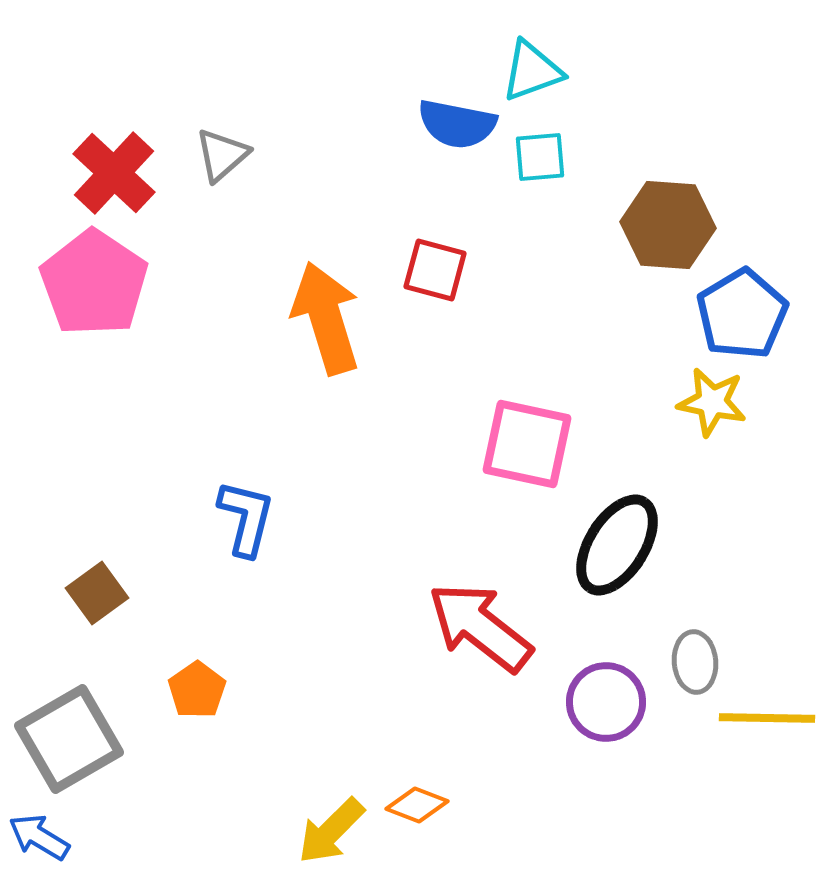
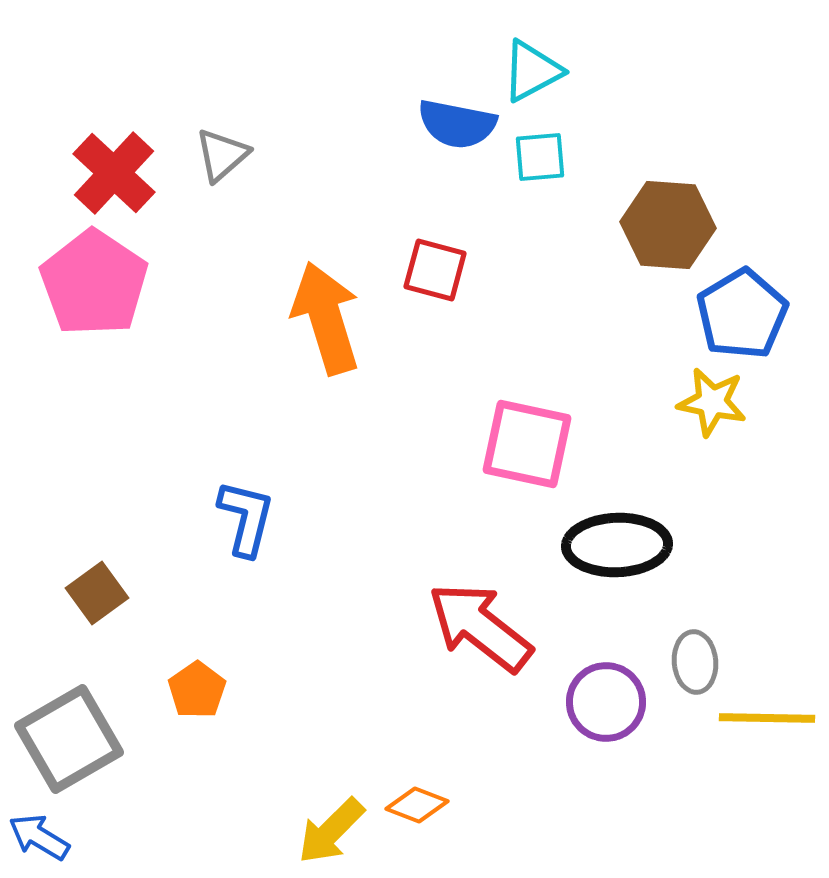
cyan triangle: rotated 8 degrees counterclockwise
black ellipse: rotated 56 degrees clockwise
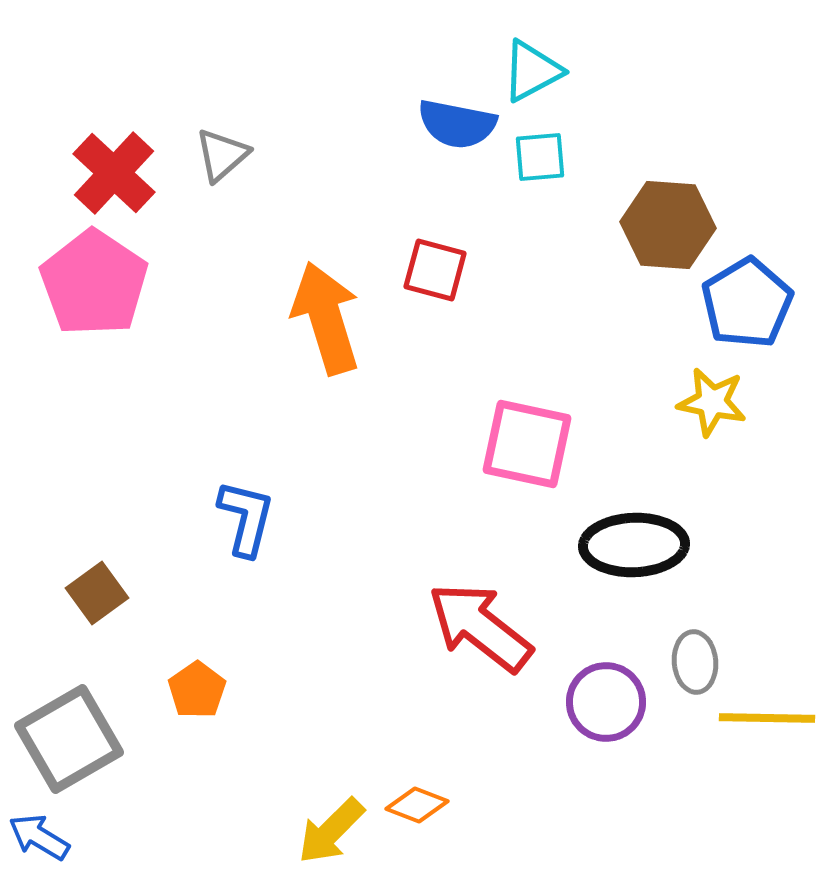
blue pentagon: moved 5 px right, 11 px up
black ellipse: moved 17 px right
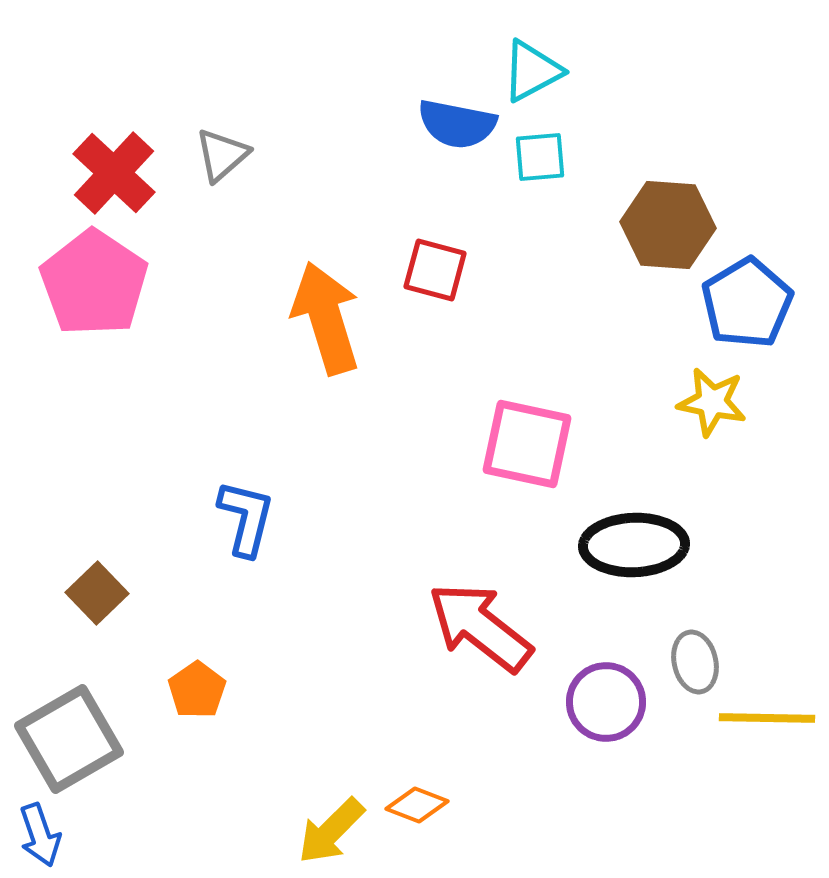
brown square: rotated 8 degrees counterclockwise
gray ellipse: rotated 8 degrees counterclockwise
blue arrow: moved 1 px right, 2 px up; rotated 140 degrees counterclockwise
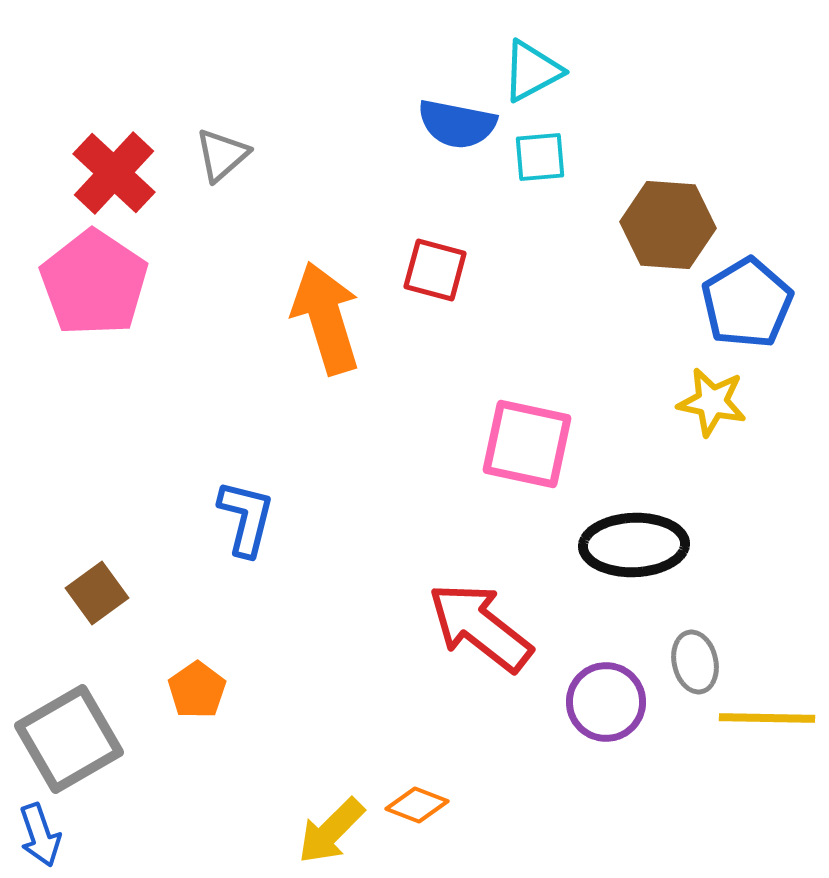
brown square: rotated 8 degrees clockwise
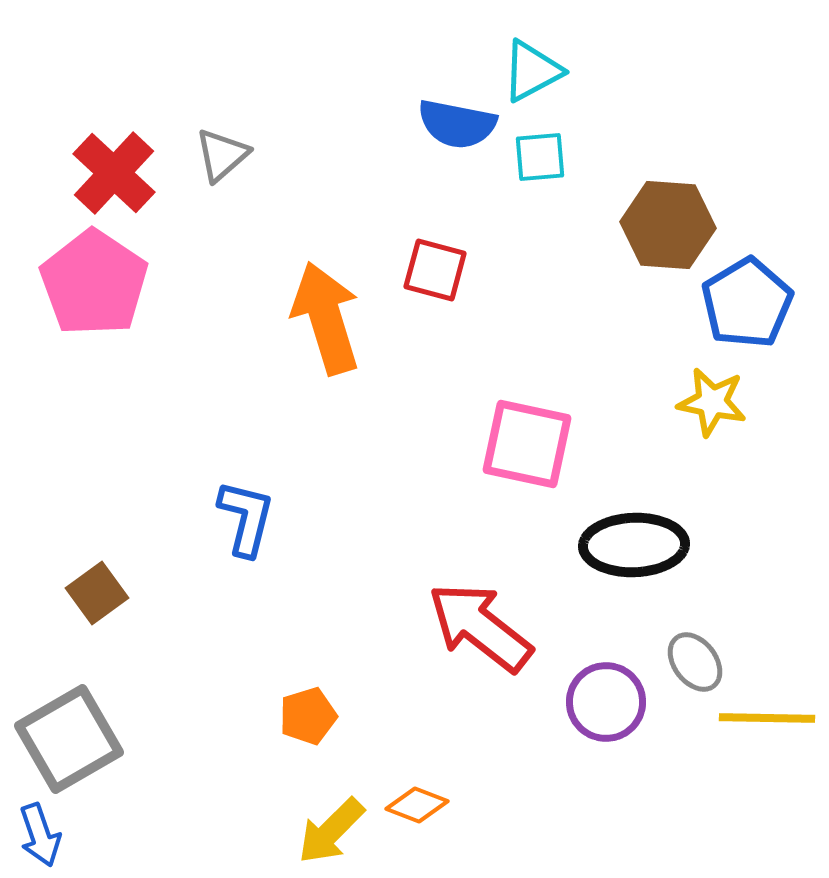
gray ellipse: rotated 24 degrees counterclockwise
orange pentagon: moved 111 px right, 26 px down; rotated 18 degrees clockwise
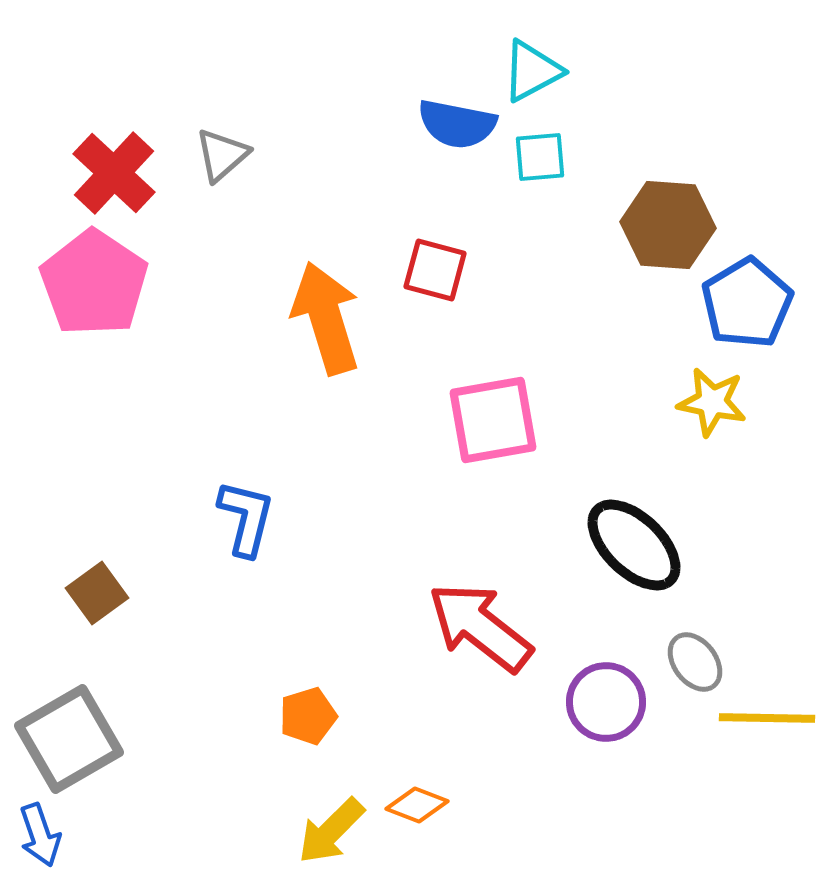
pink square: moved 34 px left, 24 px up; rotated 22 degrees counterclockwise
black ellipse: rotated 46 degrees clockwise
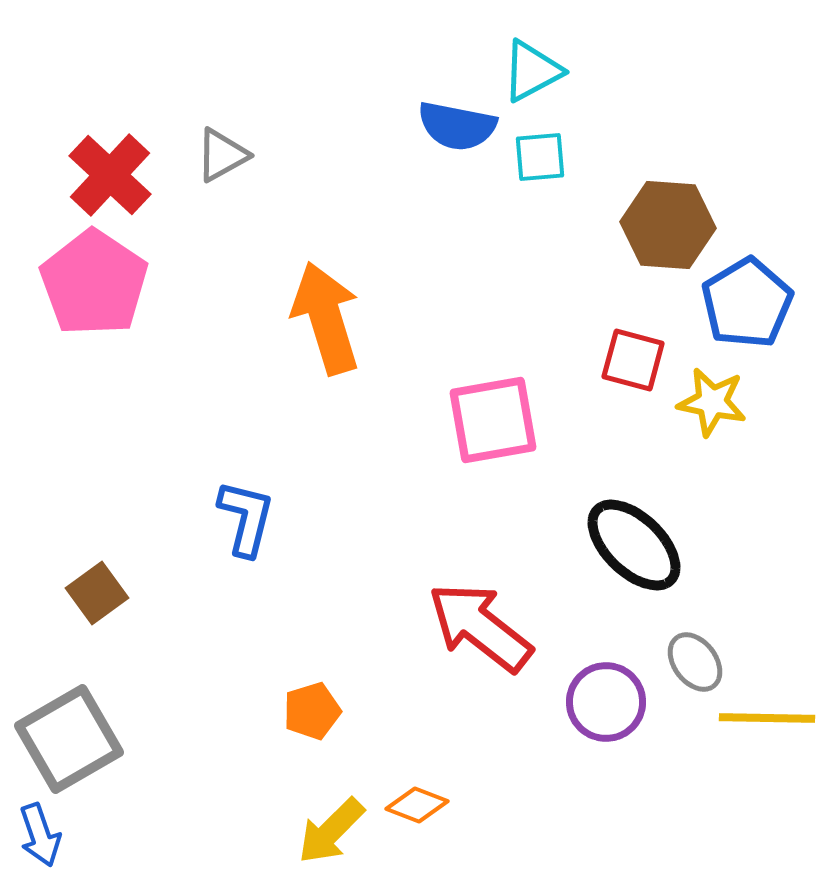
blue semicircle: moved 2 px down
gray triangle: rotated 12 degrees clockwise
red cross: moved 4 px left, 2 px down
red square: moved 198 px right, 90 px down
orange pentagon: moved 4 px right, 5 px up
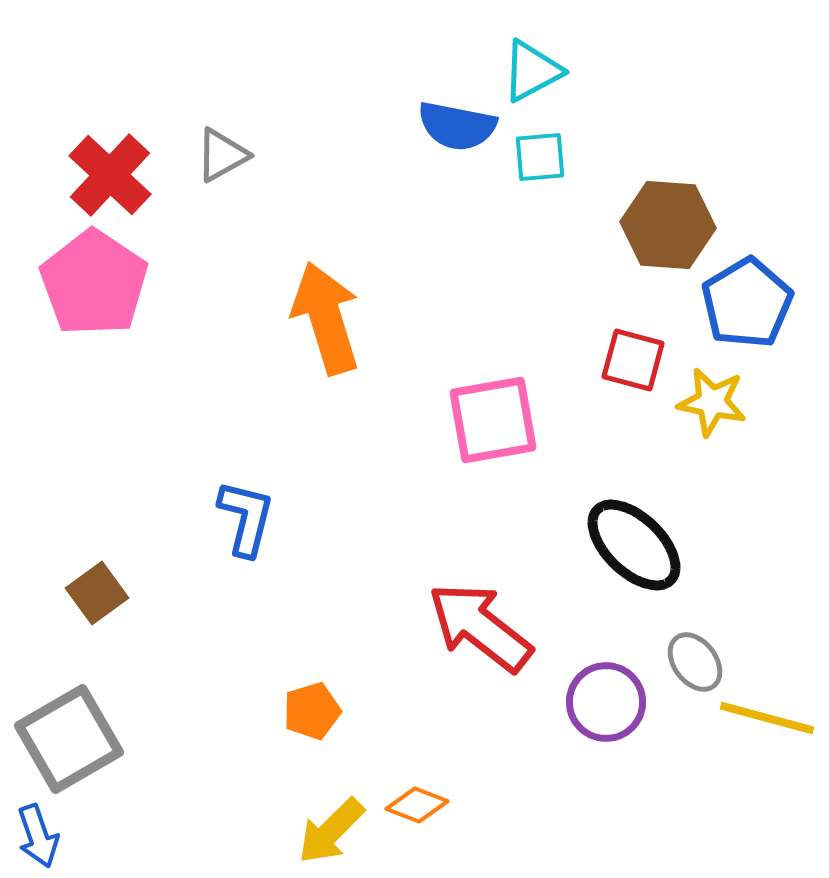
yellow line: rotated 14 degrees clockwise
blue arrow: moved 2 px left, 1 px down
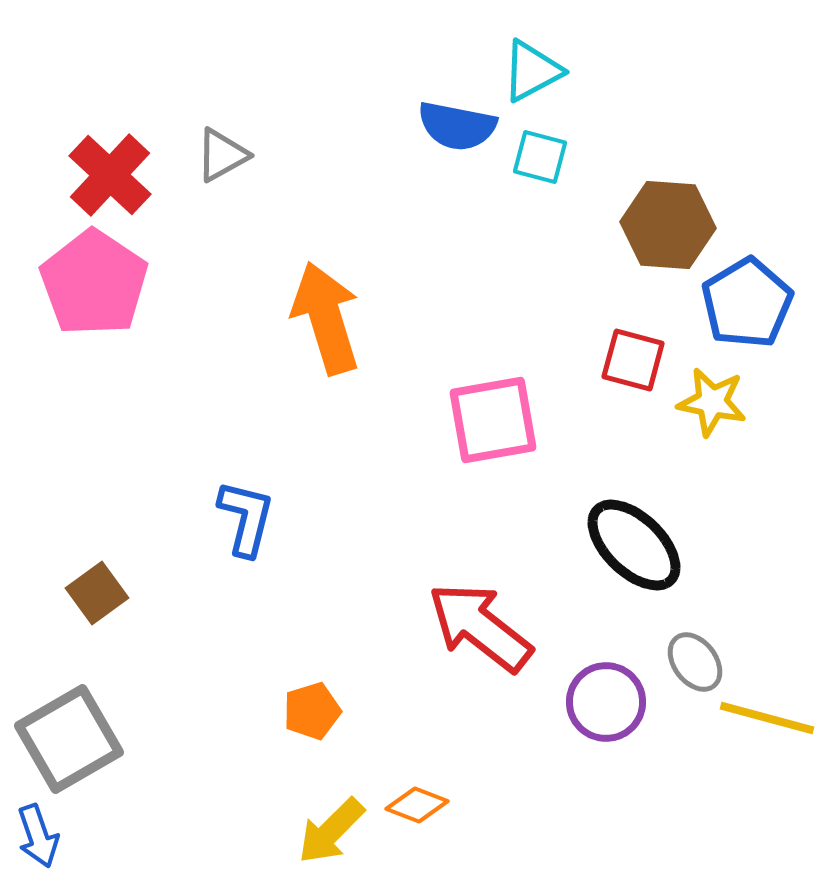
cyan square: rotated 20 degrees clockwise
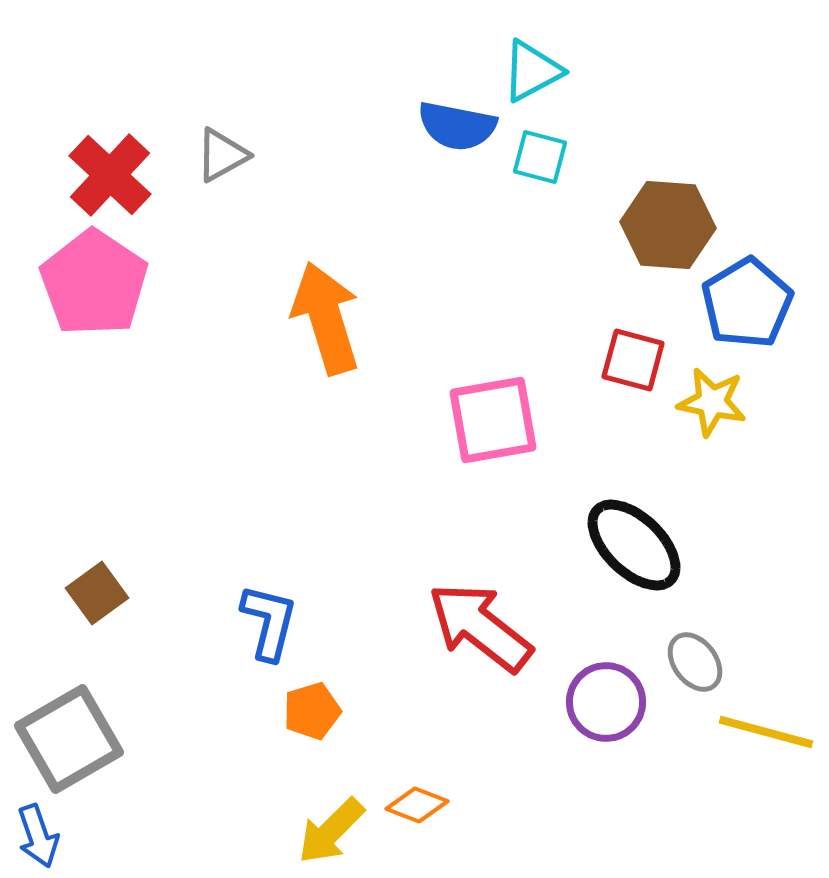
blue L-shape: moved 23 px right, 104 px down
yellow line: moved 1 px left, 14 px down
